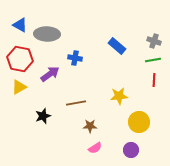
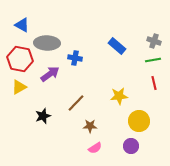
blue triangle: moved 2 px right
gray ellipse: moved 9 px down
red line: moved 3 px down; rotated 16 degrees counterclockwise
brown line: rotated 36 degrees counterclockwise
yellow circle: moved 1 px up
purple circle: moved 4 px up
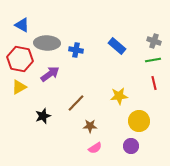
blue cross: moved 1 px right, 8 px up
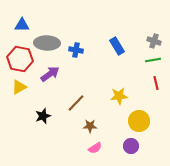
blue triangle: rotated 28 degrees counterclockwise
blue rectangle: rotated 18 degrees clockwise
red line: moved 2 px right
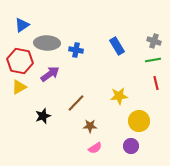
blue triangle: rotated 35 degrees counterclockwise
red hexagon: moved 2 px down
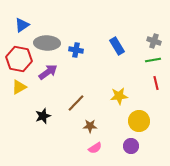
red hexagon: moved 1 px left, 2 px up
purple arrow: moved 2 px left, 2 px up
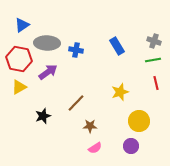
yellow star: moved 1 px right, 4 px up; rotated 12 degrees counterclockwise
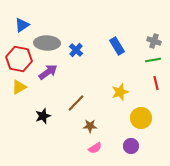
blue cross: rotated 32 degrees clockwise
yellow circle: moved 2 px right, 3 px up
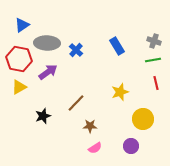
yellow circle: moved 2 px right, 1 px down
